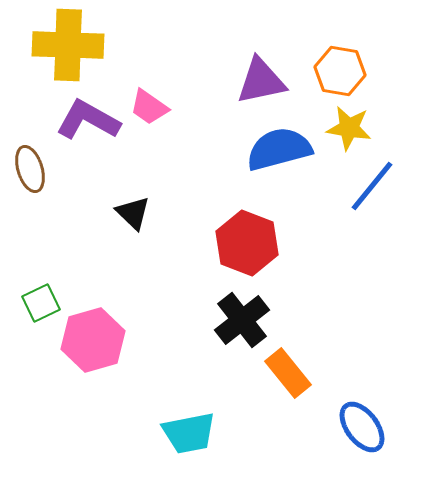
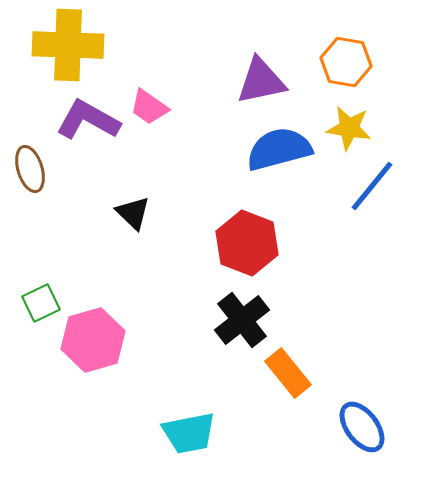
orange hexagon: moved 6 px right, 9 px up
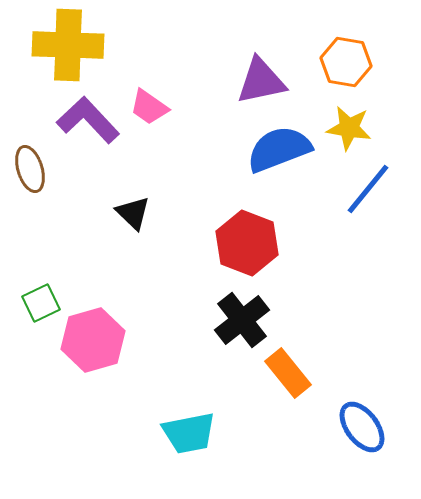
purple L-shape: rotated 18 degrees clockwise
blue semicircle: rotated 6 degrees counterclockwise
blue line: moved 4 px left, 3 px down
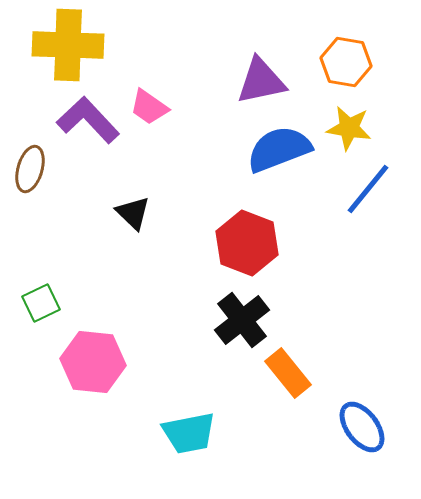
brown ellipse: rotated 33 degrees clockwise
pink hexagon: moved 22 px down; rotated 22 degrees clockwise
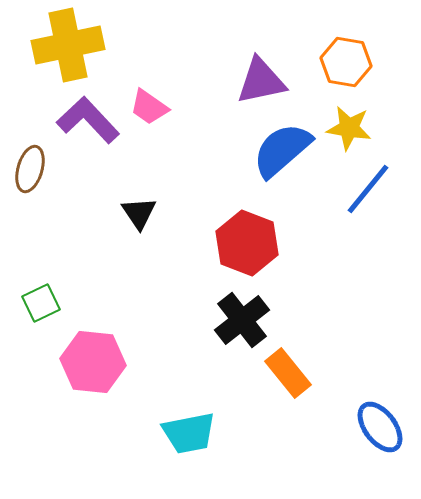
yellow cross: rotated 14 degrees counterclockwise
blue semicircle: moved 3 px right, 1 px down; rotated 20 degrees counterclockwise
black triangle: moved 6 px right; rotated 12 degrees clockwise
blue ellipse: moved 18 px right
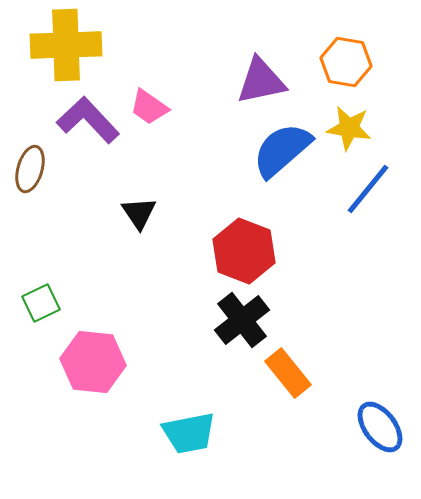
yellow cross: moved 2 px left; rotated 10 degrees clockwise
red hexagon: moved 3 px left, 8 px down
